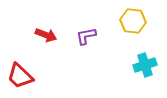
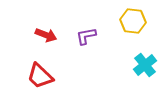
cyan cross: rotated 20 degrees counterclockwise
red trapezoid: moved 20 px right
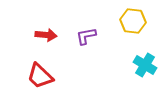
red arrow: rotated 15 degrees counterclockwise
cyan cross: rotated 20 degrees counterclockwise
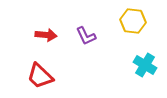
purple L-shape: rotated 105 degrees counterclockwise
